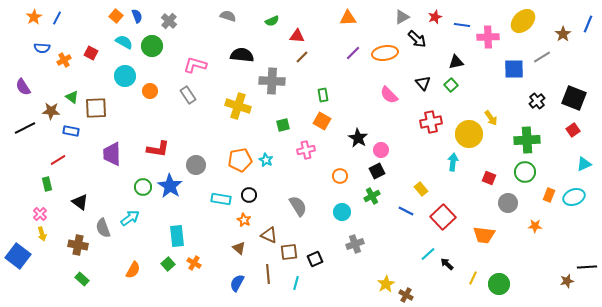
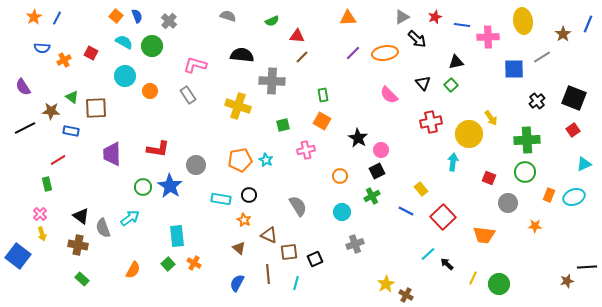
yellow ellipse at (523, 21): rotated 55 degrees counterclockwise
black triangle at (80, 202): moved 1 px right, 14 px down
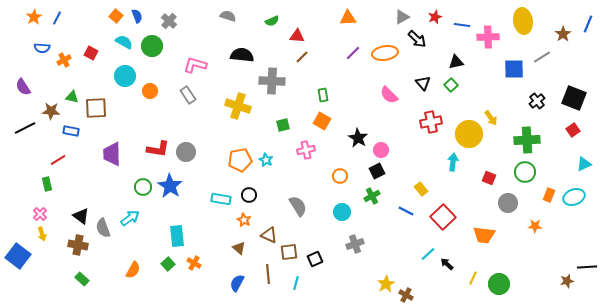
green triangle at (72, 97): rotated 24 degrees counterclockwise
gray circle at (196, 165): moved 10 px left, 13 px up
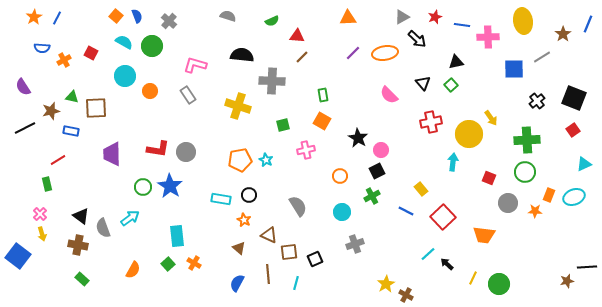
brown star at (51, 111): rotated 18 degrees counterclockwise
orange star at (535, 226): moved 15 px up
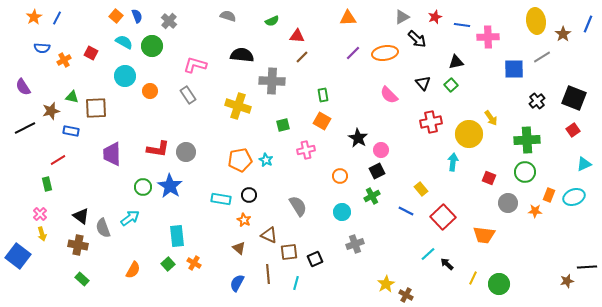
yellow ellipse at (523, 21): moved 13 px right
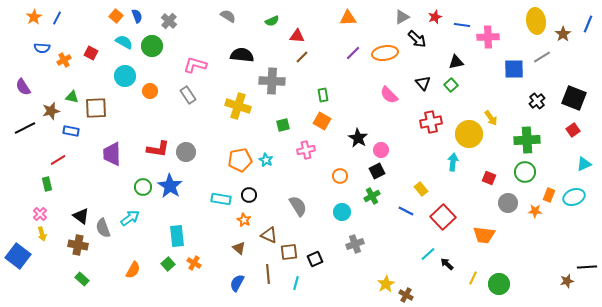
gray semicircle at (228, 16): rotated 14 degrees clockwise
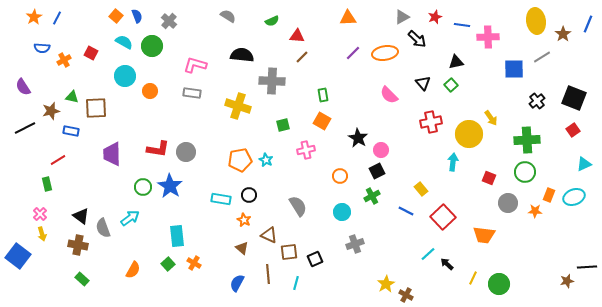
gray rectangle at (188, 95): moved 4 px right, 2 px up; rotated 48 degrees counterclockwise
brown triangle at (239, 248): moved 3 px right
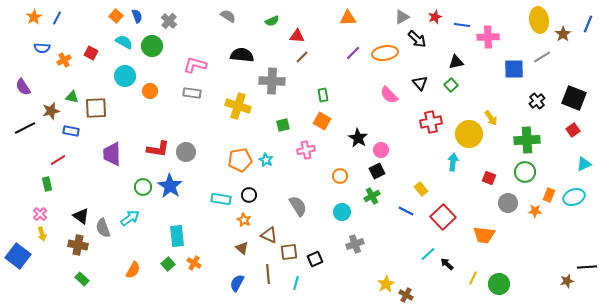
yellow ellipse at (536, 21): moved 3 px right, 1 px up
black triangle at (423, 83): moved 3 px left
